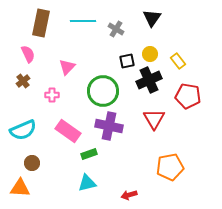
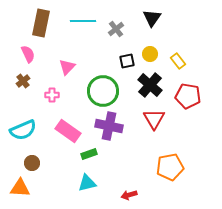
gray cross: rotated 21 degrees clockwise
black cross: moved 1 px right, 5 px down; rotated 25 degrees counterclockwise
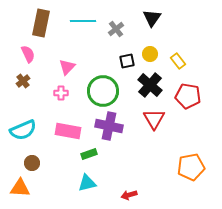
pink cross: moved 9 px right, 2 px up
pink rectangle: rotated 25 degrees counterclockwise
orange pentagon: moved 21 px right
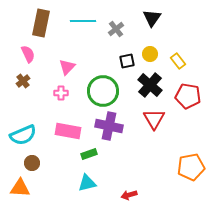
cyan semicircle: moved 5 px down
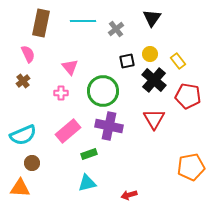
pink triangle: moved 3 px right; rotated 24 degrees counterclockwise
black cross: moved 4 px right, 5 px up
pink rectangle: rotated 50 degrees counterclockwise
